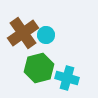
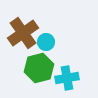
cyan circle: moved 7 px down
cyan cross: rotated 25 degrees counterclockwise
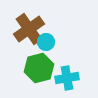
brown cross: moved 6 px right, 4 px up
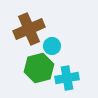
brown cross: rotated 12 degrees clockwise
cyan circle: moved 6 px right, 4 px down
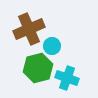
green hexagon: moved 1 px left
cyan cross: rotated 30 degrees clockwise
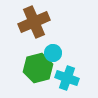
brown cross: moved 5 px right, 7 px up
cyan circle: moved 1 px right, 7 px down
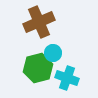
brown cross: moved 5 px right
